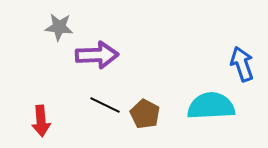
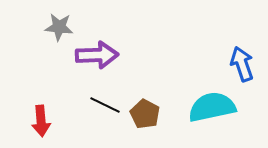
cyan semicircle: moved 1 px right, 1 px down; rotated 9 degrees counterclockwise
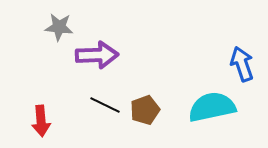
brown pentagon: moved 4 px up; rotated 24 degrees clockwise
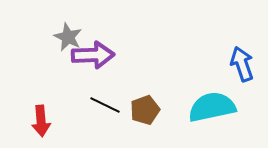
gray star: moved 9 px right, 10 px down; rotated 20 degrees clockwise
purple arrow: moved 4 px left
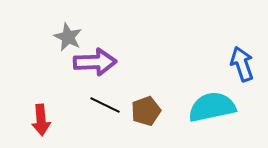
purple arrow: moved 2 px right, 7 px down
brown pentagon: moved 1 px right, 1 px down
red arrow: moved 1 px up
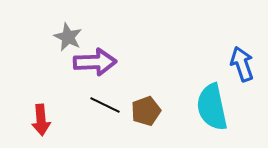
cyan semicircle: rotated 90 degrees counterclockwise
